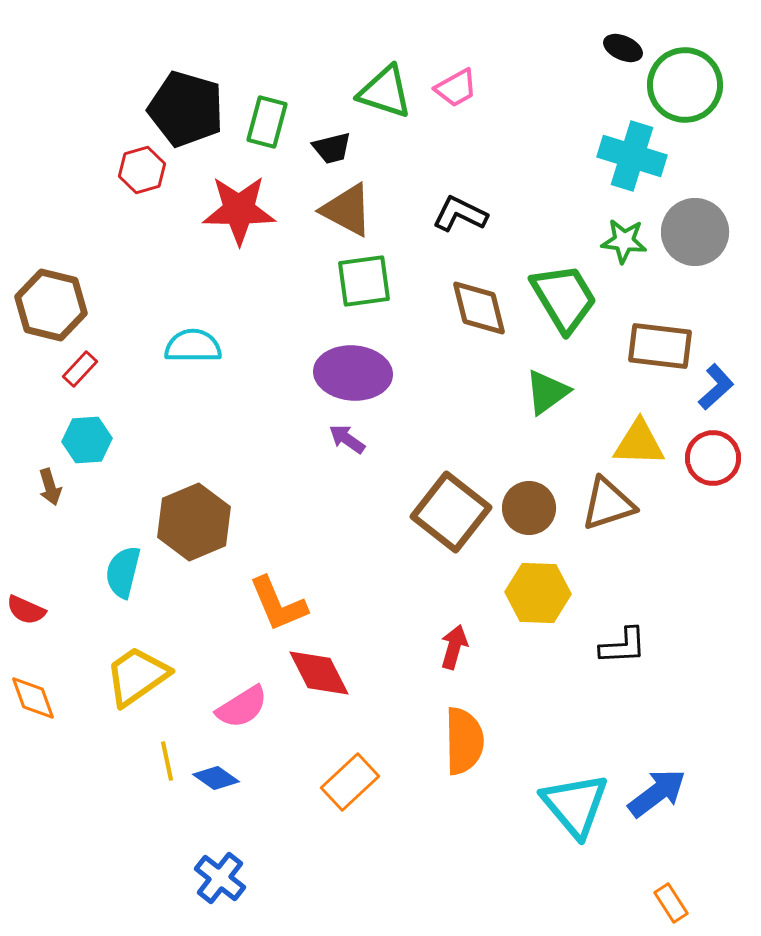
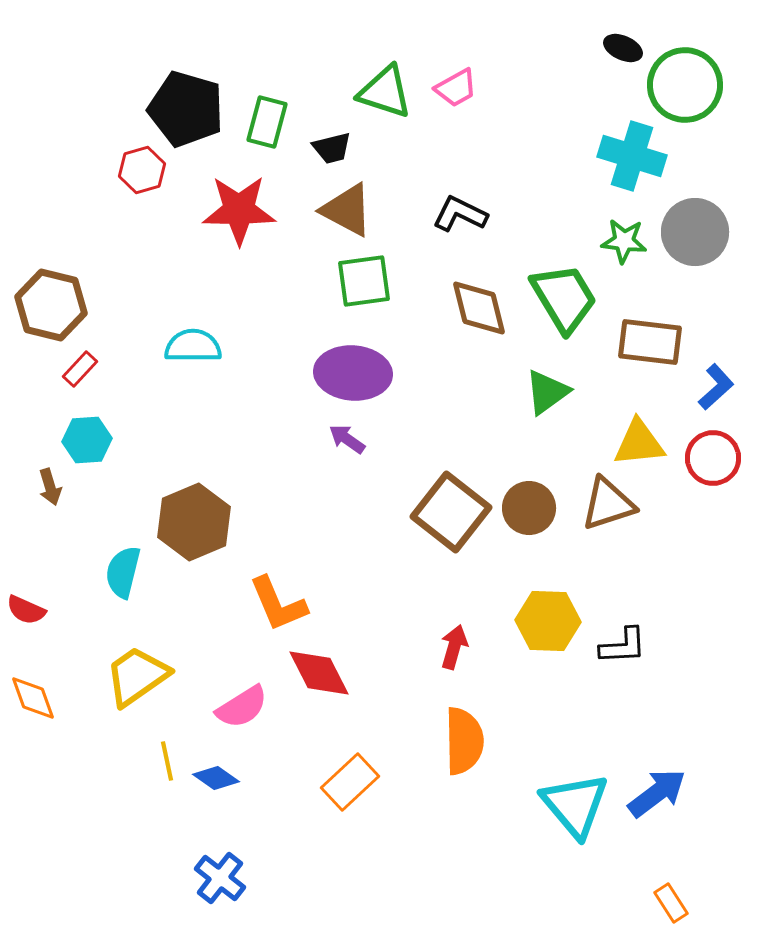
brown rectangle at (660, 346): moved 10 px left, 4 px up
yellow triangle at (639, 443): rotated 8 degrees counterclockwise
yellow hexagon at (538, 593): moved 10 px right, 28 px down
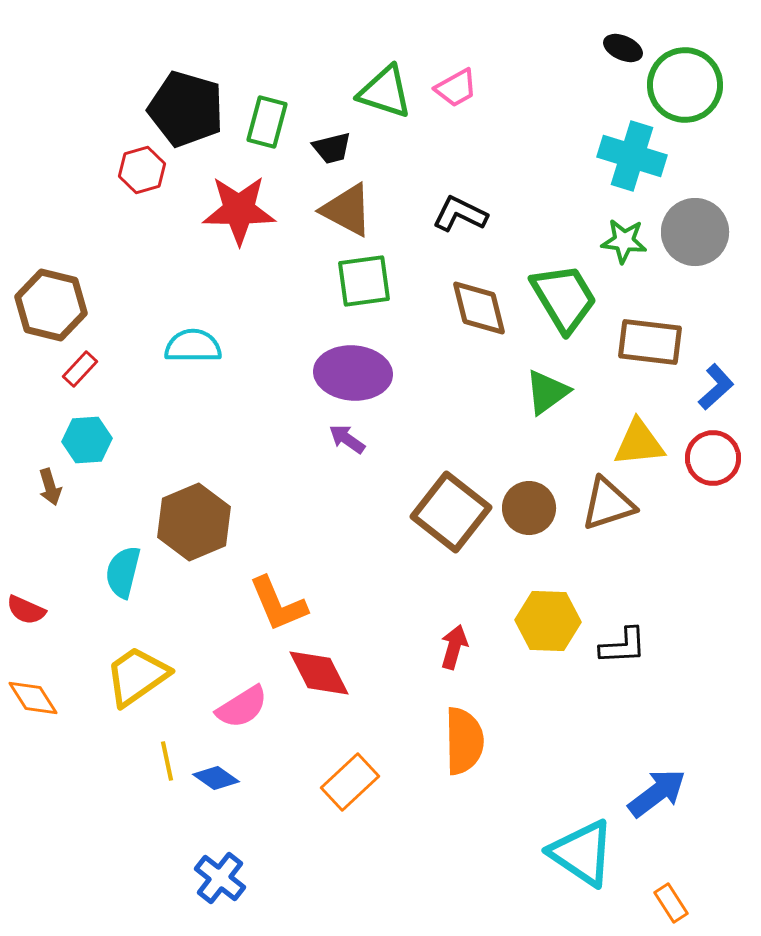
orange diamond at (33, 698): rotated 12 degrees counterclockwise
cyan triangle at (575, 805): moved 7 px right, 48 px down; rotated 16 degrees counterclockwise
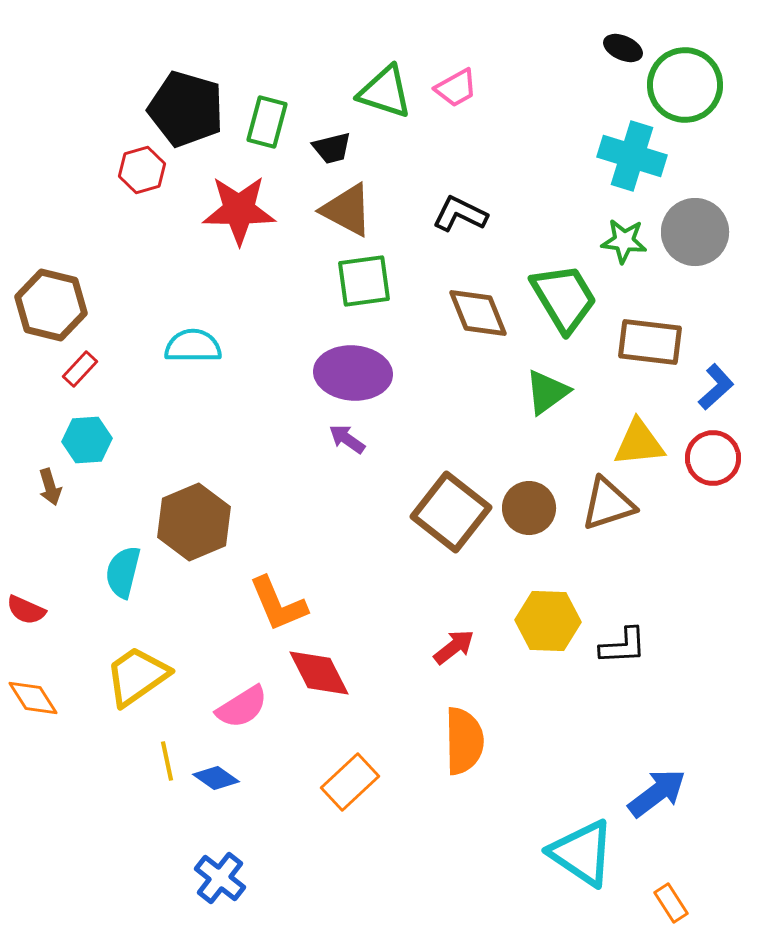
brown diamond at (479, 308): moved 1 px left, 5 px down; rotated 8 degrees counterclockwise
red arrow at (454, 647): rotated 36 degrees clockwise
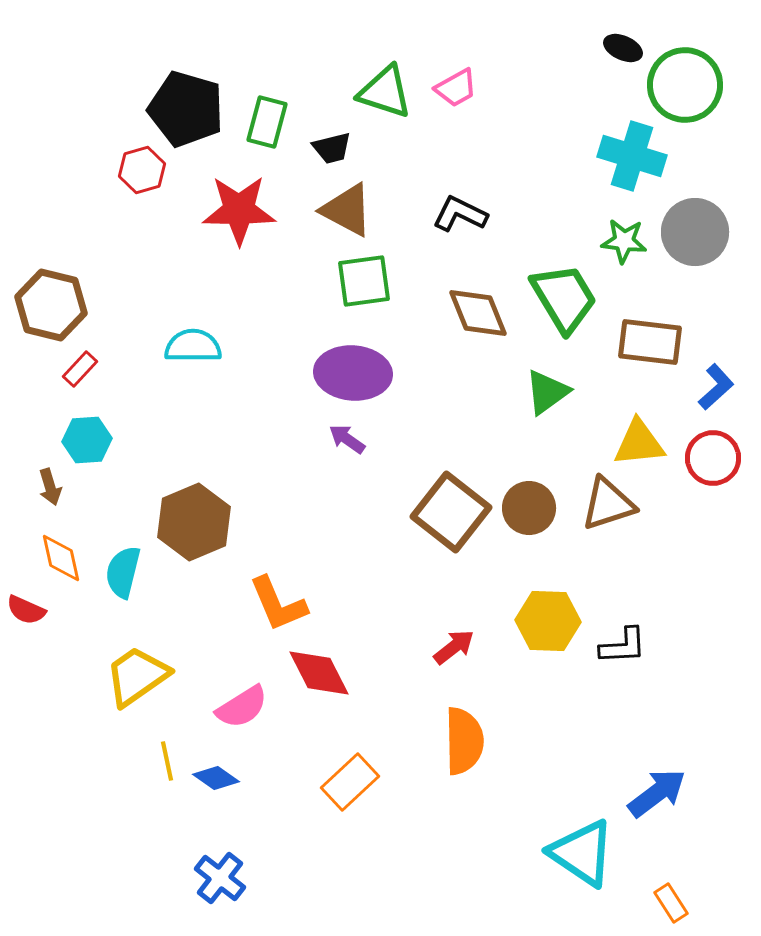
orange diamond at (33, 698): moved 28 px right, 140 px up; rotated 20 degrees clockwise
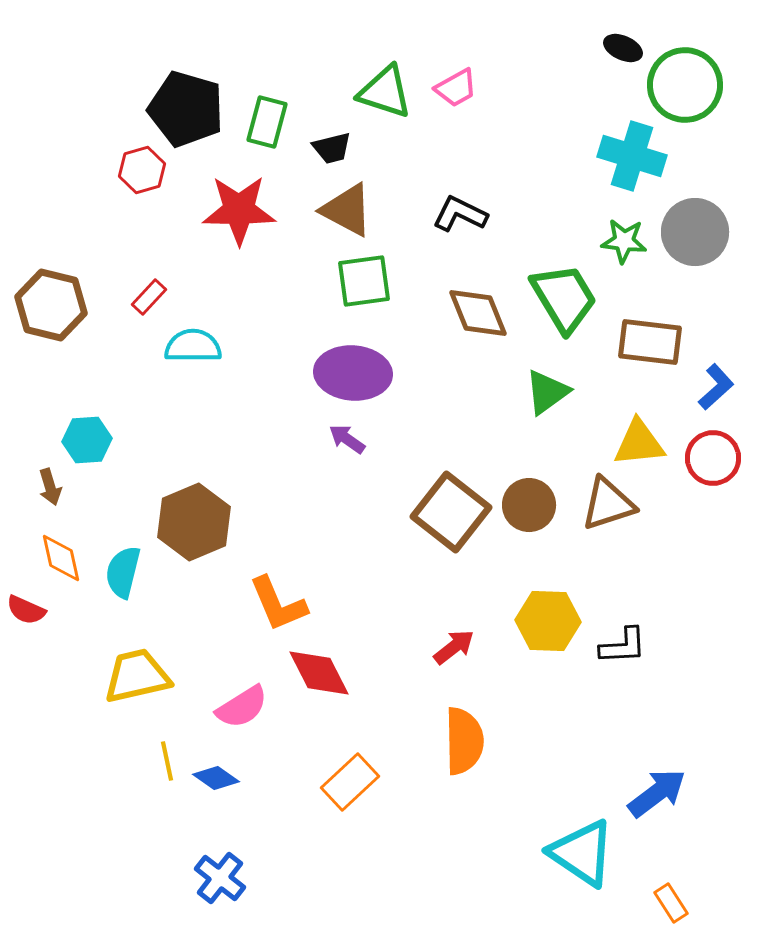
red rectangle at (80, 369): moved 69 px right, 72 px up
brown circle at (529, 508): moved 3 px up
yellow trapezoid at (137, 676): rotated 22 degrees clockwise
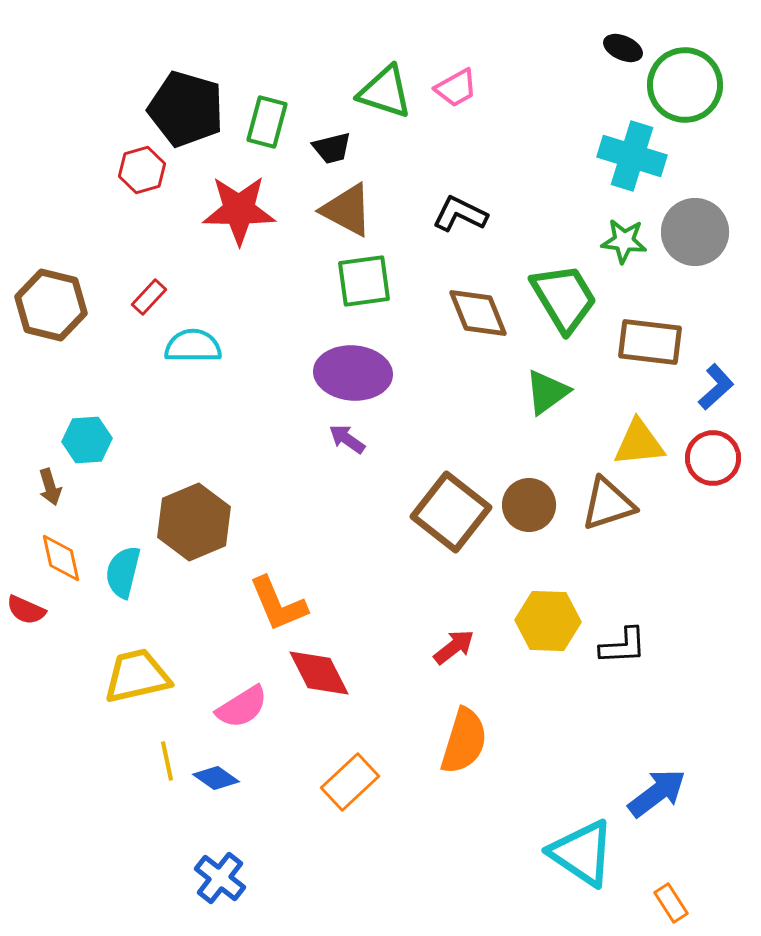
orange semicircle at (464, 741): rotated 18 degrees clockwise
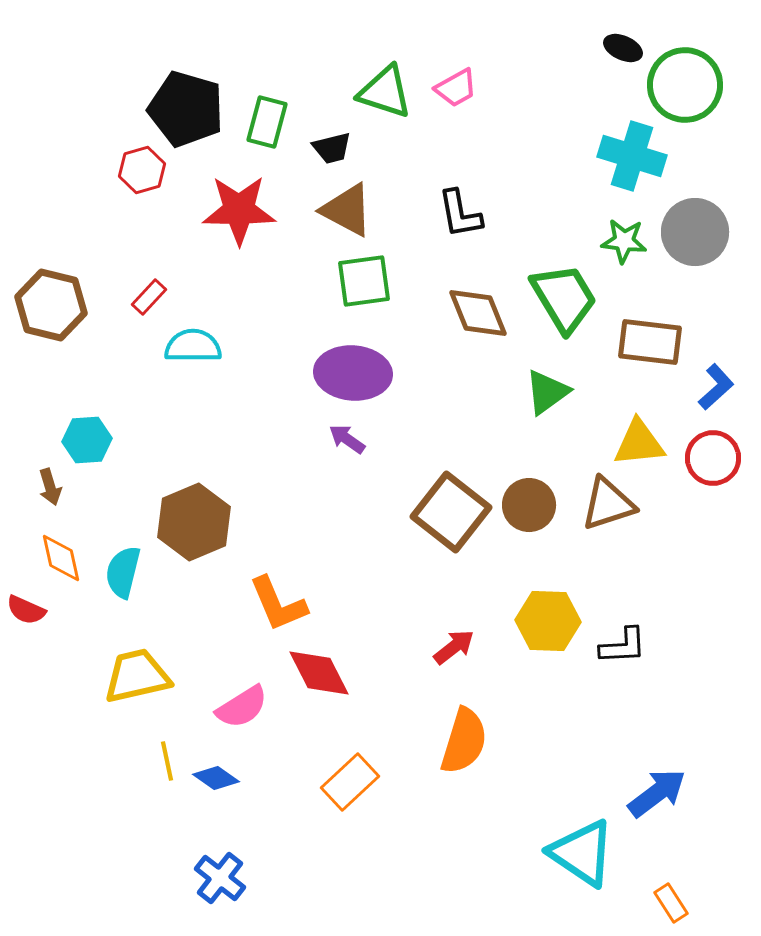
black L-shape at (460, 214): rotated 126 degrees counterclockwise
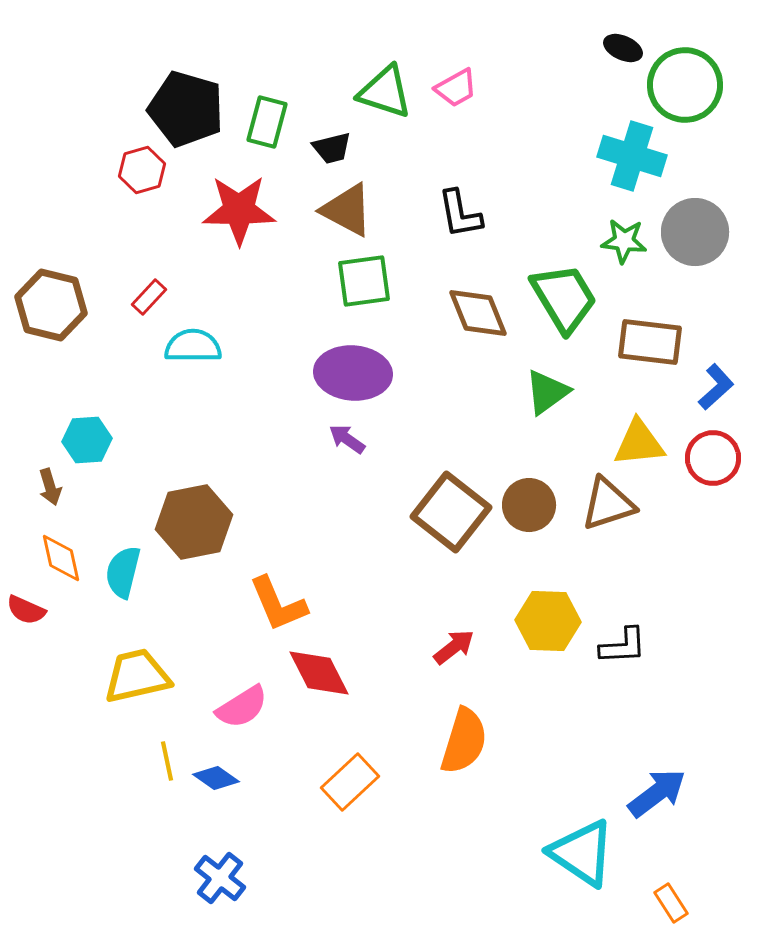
brown hexagon at (194, 522): rotated 12 degrees clockwise
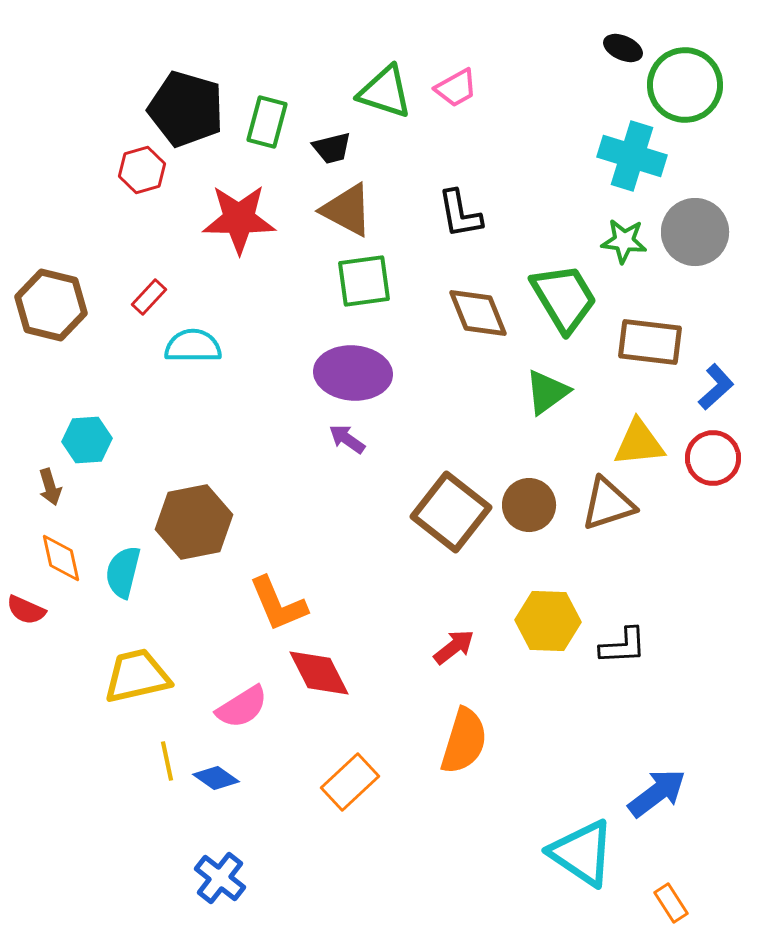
red star at (239, 210): moved 9 px down
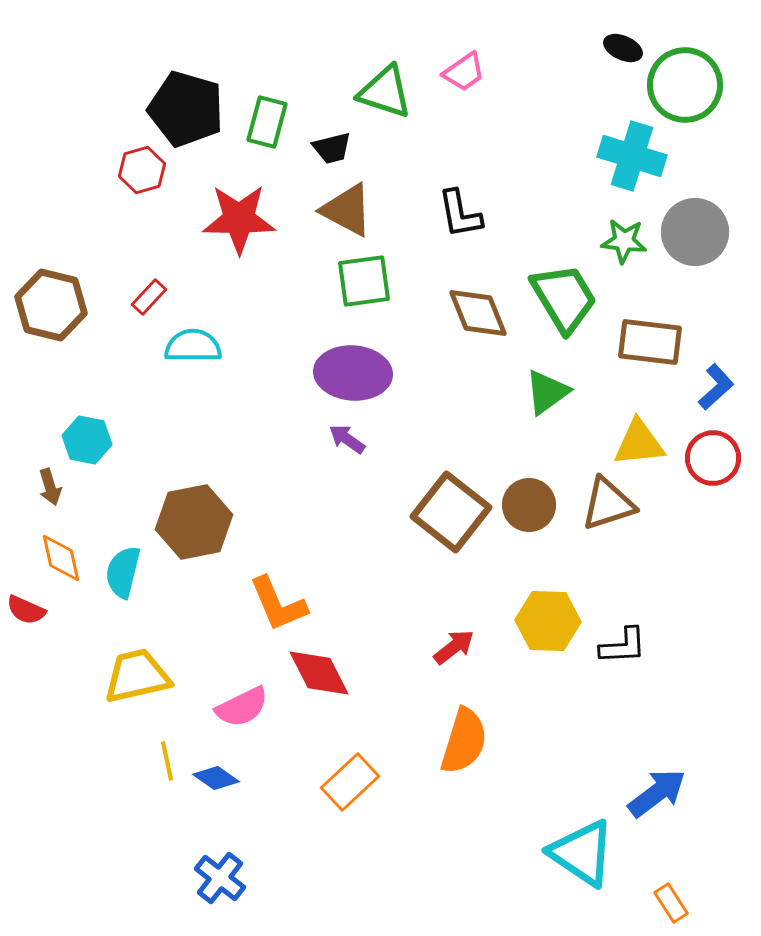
pink trapezoid at (456, 88): moved 8 px right, 16 px up; rotated 6 degrees counterclockwise
cyan hexagon at (87, 440): rotated 15 degrees clockwise
pink semicircle at (242, 707): rotated 6 degrees clockwise
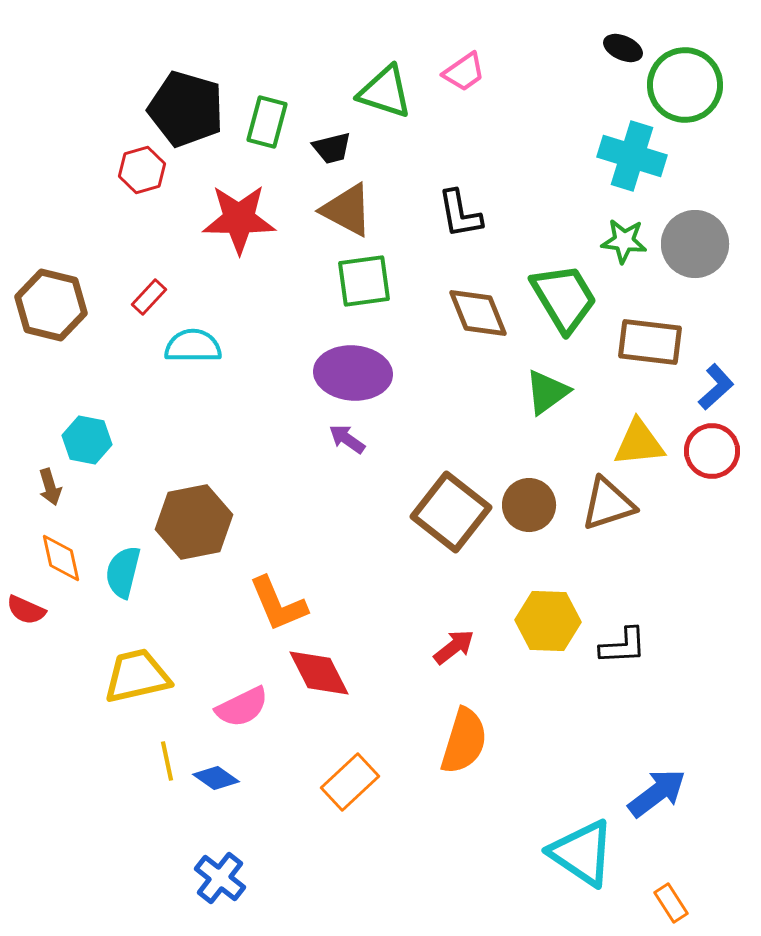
gray circle at (695, 232): moved 12 px down
red circle at (713, 458): moved 1 px left, 7 px up
